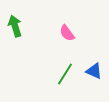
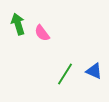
green arrow: moved 3 px right, 2 px up
pink semicircle: moved 25 px left
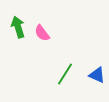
green arrow: moved 3 px down
blue triangle: moved 3 px right, 4 px down
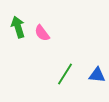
blue triangle: rotated 18 degrees counterclockwise
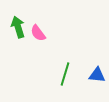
pink semicircle: moved 4 px left
green line: rotated 15 degrees counterclockwise
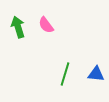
pink semicircle: moved 8 px right, 8 px up
blue triangle: moved 1 px left, 1 px up
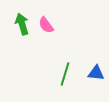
green arrow: moved 4 px right, 3 px up
blue triangle: moved 1 px up
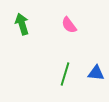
pink semicircle: moved 23 px right
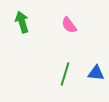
green arrow: moved 2 px up
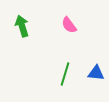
green arrow: moved 4 px down
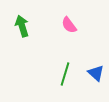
blue triangle: rotated 36 degrees clockwise
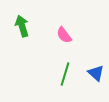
pink semicircle: moved 5 px left, 10 px down
